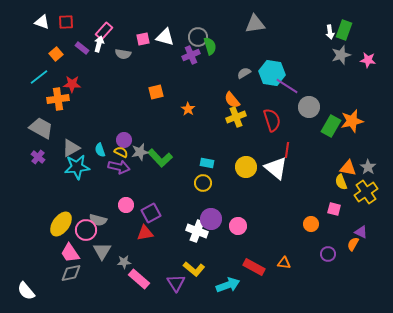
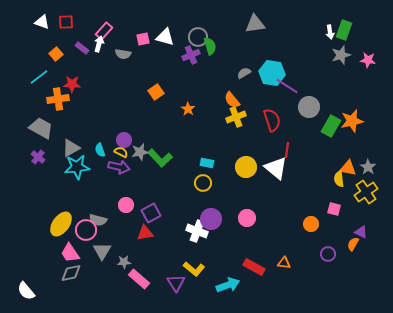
orange square at (156, 92): rotated 21 degrees counterclockwise
yellow semicircle at (341, 182): moved 2 px left, 3 px up; rotated 14 degrees clockwise
pink circle at (238, 226): moved 9 px right, 8 px up
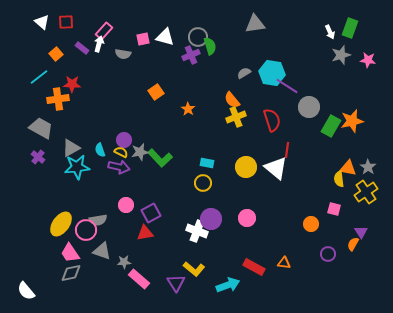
white triangle at (42, 22): rotated 21 degrees clockwise
green rectangle at (344, 30): moved 6 px right, 2 px up
white arrow at (330, 32): rotated 16 degrees counterclockwise
gray semicircle at (98, 220): rotated 24 degrees counterclockwise
purple triangle at (361, 232): rotated 32 degrees clockwise
gray triangle at (102, 251): rotated 42 degrees counterclockwise
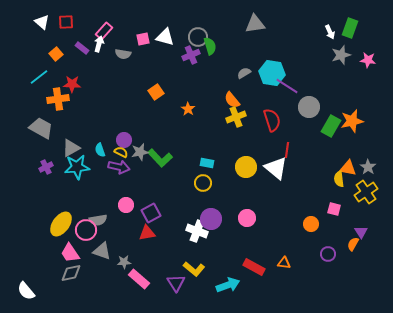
purple cross at (38, 157): moved 8 px right, 10 px down; rotated 24 degrees clockwise
red triangle at (145, 233): moved 2 px right
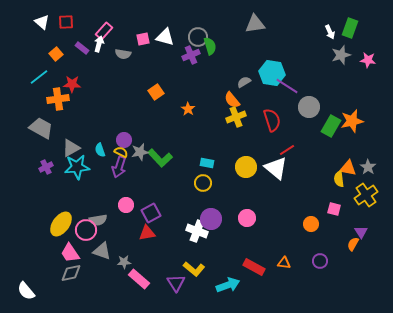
gray semicircle at (244, 73): moved 9 px down
red line at (287, 150): rotated 49 degrees clockwise
purple arrow at (119, 167): rotated 95 degrees clockwise
yellow cross at (366, 192): moved 3 px down
purple circle at (328, 254): moved 8 px left, 7 px down
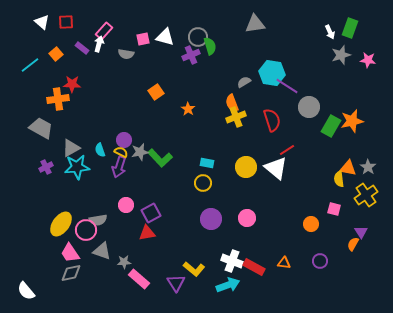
gray semicircle at (123, 54): moved 3 px right
cyan line at (39, 77): moved 9 px left, 12 px up
orange semicircle at (232, 100): moved 3 px down; rotated 18 degrees clockwise
white cross at (197, 231): moved 35 px right, 30 px down
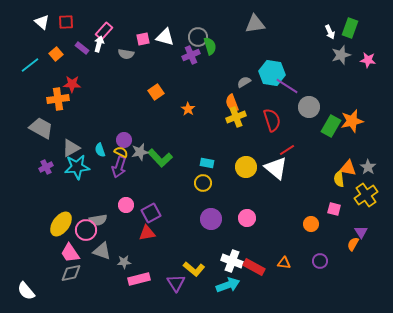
pink rectangle at (139, 279): rotated 55 degrees counterclockwise
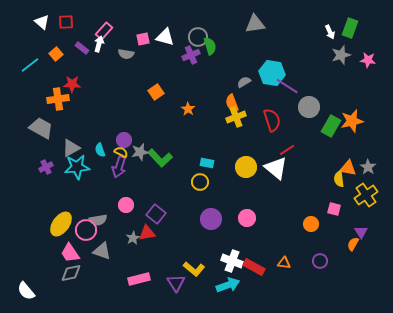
yellow circle at (203, 183): moved 3 px left, 1 px up
purple square at (151, 213): moved 5 px right, 1 px down; rotated 24 degrees counterclockwise
gray star at (124, 262): moved 9 px right, 24 px up; rotated 24 degrees counterclockwise
